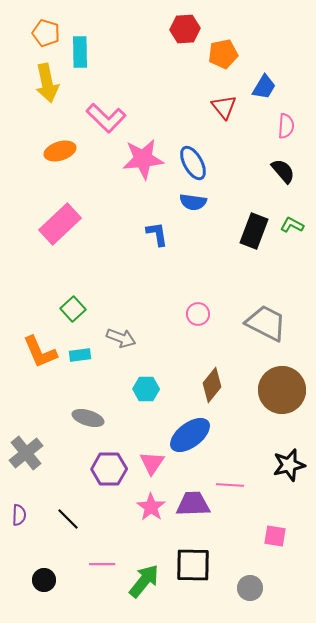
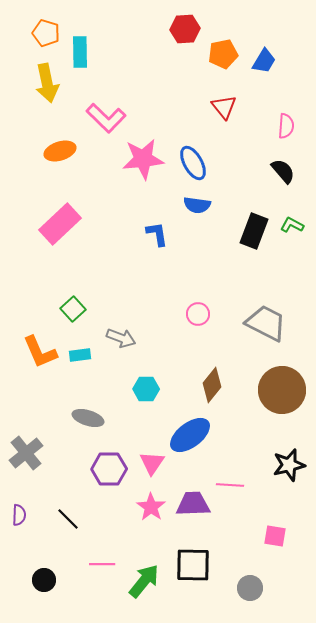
blue trapezoid at (264, 87): moved 26 px up
blue semicircle at (193, 202): moved 4 px right, 3 px down
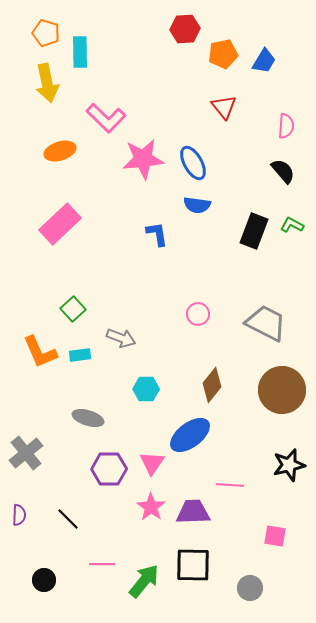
purple trapezoid at (193, 504): moved 8 px down
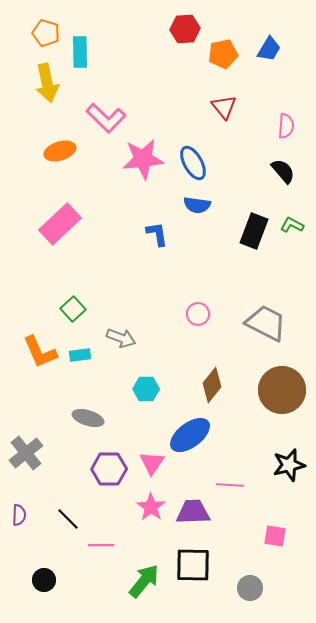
blue trapezoid at (264, 61): moved 5 px right, 12 px up
pink line at (102, 564): moved 1 px left, 19 px up
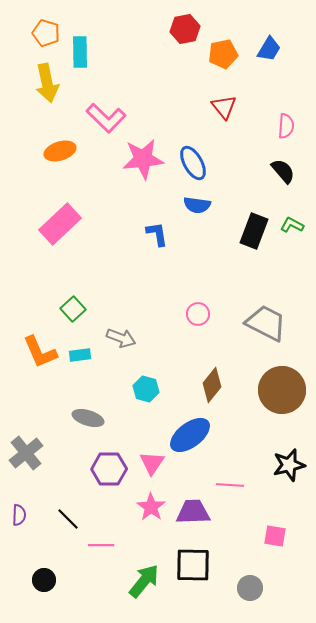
red hexagon at (185, 29): rotated 8 degrees counterclockwise
cyan hexagon at (146, 389): rotated 15 degrees clockwise
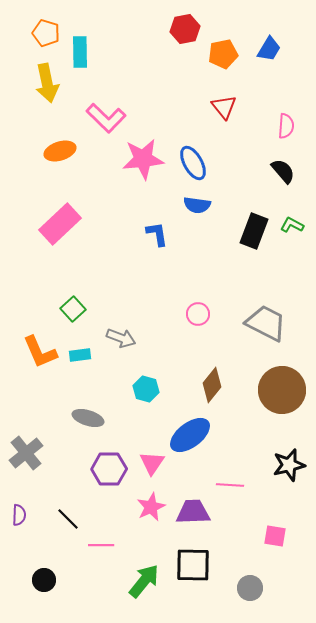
pink star at (151, 507): rotated 12 degrees clockwise
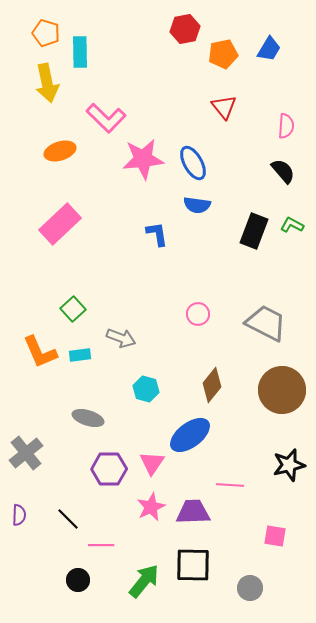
black circle at (44, 580): moved 34 px right
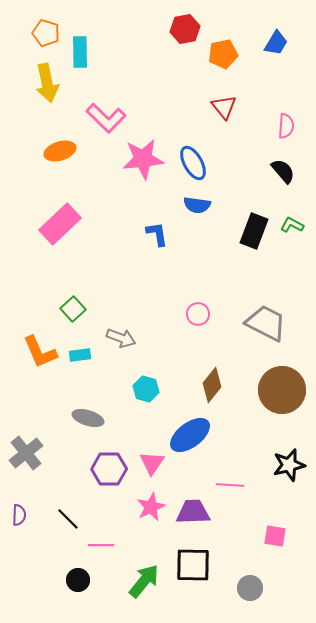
blue trapezoid at (269, 49): moved 7 px right, 6 px up
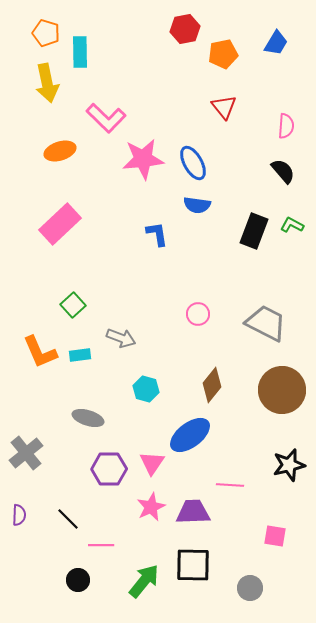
green square at (73, 309): moved 4 px up
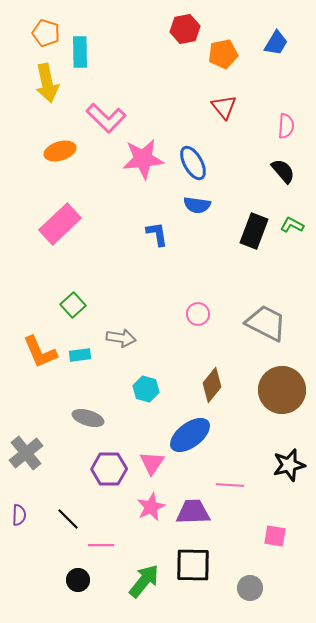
gray arrow at (121, 338): rotated 12 degrees counterclockwise
